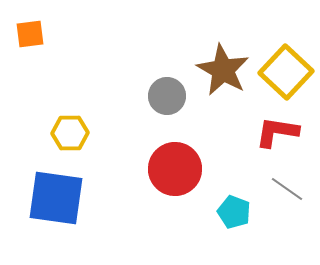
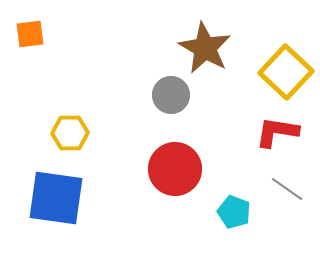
brown star: moved 18 px left, 22 px up
gray circle: moved 4 px right, 1 px up
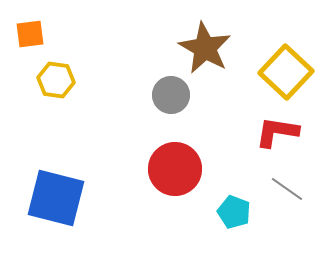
yellow hexagon: moved 14 px left, 53 px up; rotated 9 degrees clockwise
blue square: rotated 6 degrees clockwise
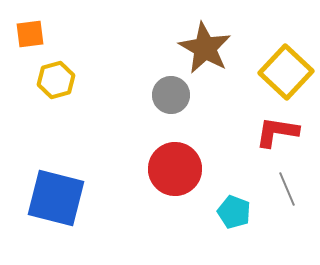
yellow hexagon: rotated 24 degrees counterclockwise
gray line: rotated 32 degrees clockwise
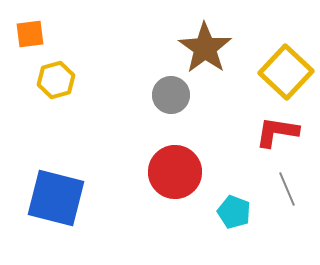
brown star: rotated 6 degrees clockwise
red circle: moved 3 px down
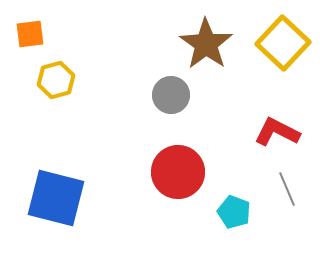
brown star: moved 1 px right, 4 px up
yellow square: moved 3 px left, 29 px up
red L-shape: rotated 18 degrees clockwise
red circle: moved 3 px right
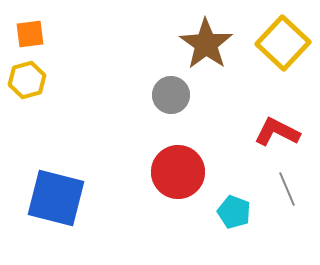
yellow hexagon: moved 29 px left
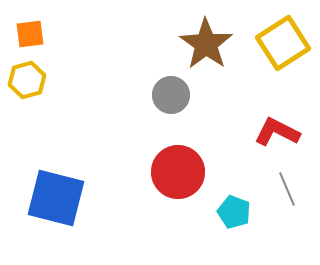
yellow square: rotated 14 degrees clockwise
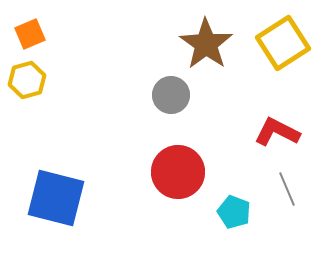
orange square: rotated 16 degrees counterclockwise
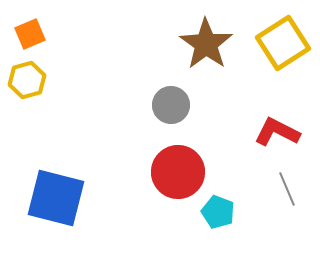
gray circle: moved 10 px down
cyan pentagon: moved 16 px left
